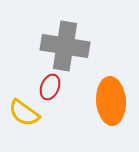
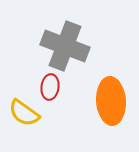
gray cross: rotated 12 degrees clockwise
red ellipse: rotated 15 degrees counterclockwise
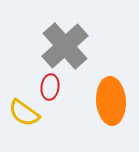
gray cross: rotated 27 degrees clockwise
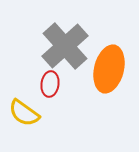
red ellipse: moved 3 px up
orange ellipse: moved 2 px left, 32 px up; rotated 18 degrees clockwise
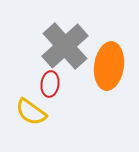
orange ellipse: moved 3 px up; rotated 6 degrees counterclockwise
yellow semicircle: moved 7 px right, 1 px up
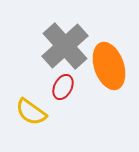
orange ellipse: rotated 27 degrees counterclockwise
red ellipse: moved 13 px right, 3 px down; rotated 20 degrees clockwise
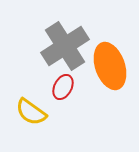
gray cross: rotated 9 degrees clockwise
orange ellipse: moved 1 px right
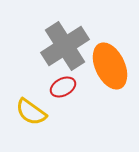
orange ellipse: rotated 6 degrees counterclockwise
red ellipse: rotated 35 degrees clockwise
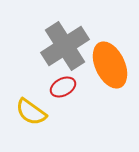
orange ellipse: moved 1 px up
